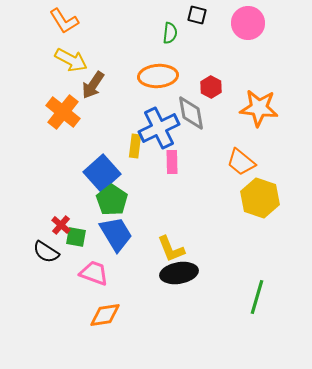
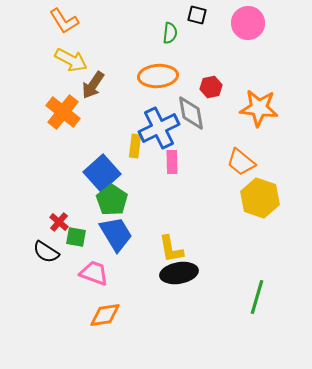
red hexagon: rotated 20 degrees clockwise
red cross: moved 2 px left, 3 px up
yellow L-shape: rotated 12 degrees clockwise
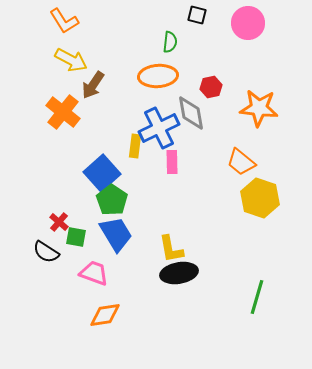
green semicircle: moved 9 px down
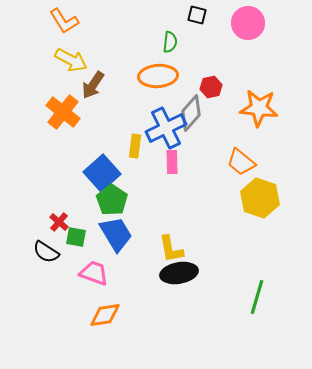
gray diamond: rotated 51 degrees clockwise
blue cross: moved 7 px right
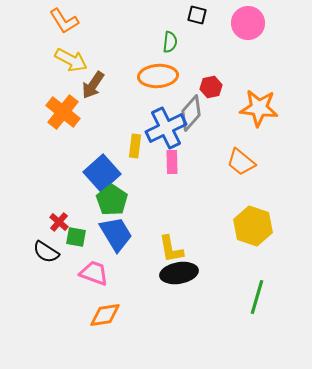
yellow hexagon: moved 7 px left, 28 px down
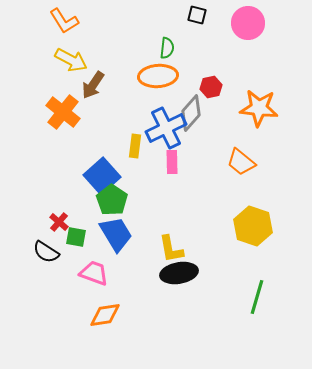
green semicircle: moved 3 px left, 6 px down
blue square: moved 3 px down
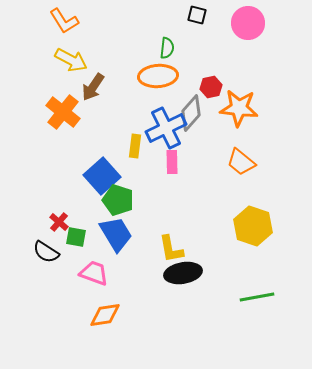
brown arrow: moved 2 px down
orange star: moved 20 px left
green pentagon: moved 6 px right; rotated 16 degrees counterclockwise
black ellipse: moved 4 px right
green line: rotated 64 degrees clockwise
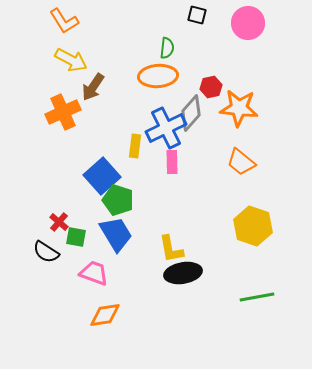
orange cross: rotated 28 degrees clockwise
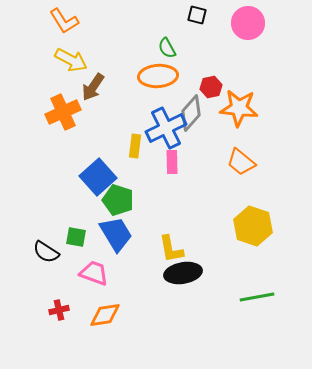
green semicircle: rotated 145 degrees clockwise
blue square: moved 4 px left, 1 px down
red cross: moved 88 px down; rotated 36 degrees clockwise
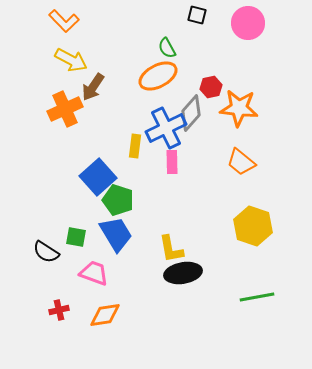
orange L-shape: rotated 12 degrees counterclockwise
orange ellipse: rotated 24 degrees counterclockwise
orange cross: moved 2 px right, 3 px up
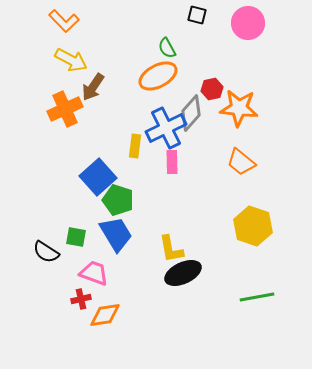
red hexagon: moved 1 px right, 2 px down
black ellipse: rotated 15 degrees counterclockwise
red cross: moved 22 px right, 11 px up
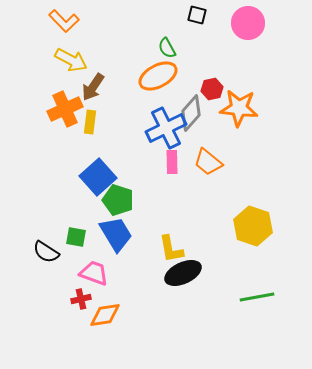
yellow rectangle: moved 45 px left, 24 px up
orange trapezoid: moved 33 px left
